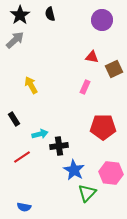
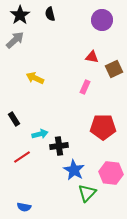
yellow arrow: moved 4 px right, 7 px up; rotated 36 degrees counterclockwise
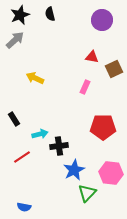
black star: rotated 12 degrees clockwise
blue star: rotated 15 degrees clockwise
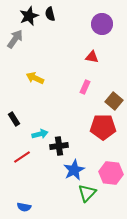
black star: moved 9 px right, 1 px down
purple circle: moved 4 px down
gray arrow: moved 1 px up; rotated 12 degrees counterclockwise
brown square: moved 32 px down; rotated 24 degrees counterclockwise
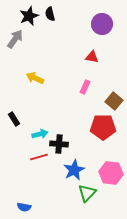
black cross: moved 2 px up; rotated 12 degrees clockwise
red line: moved 17 px right; rotated 18 degrees clockwise
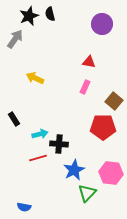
red triangle: moved 3 px left, 5 px down
red line: moved 1 px left, 1 px down
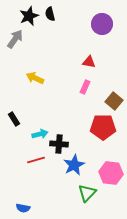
red line: moved 2 px left, 2 px down
blue star: moved 5 px up
blue semicircle: moved 1 px left, 1 px down
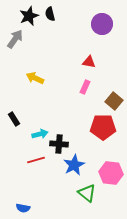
green triangle: rotated 36 degrees counterclockwise
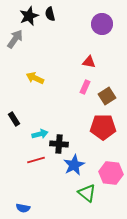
brown square: moved 7 px left, 5 px up; rotated 18 degrees clockwise
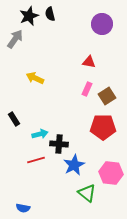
pink rectangle: moved 2 px right, 2 px down
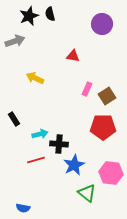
gray arrow: moved 2 px down; rotated 36 degrees clockwise
red triangle: moved 16 px left, 6 px up
